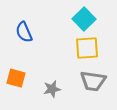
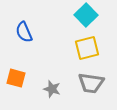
cyan square: moved 2 px right, 4 px up
yellow square: rotated 10 degrees counterclockwise
gray trapezoid: moved 2 px left, 2 px down
gray star: rotated 30 degrees clockwise
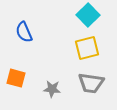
cyan square: moved 2 px right
gray star: rotated 12 degrees counterclockwise
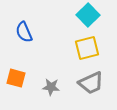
gray trapezoid: rotated 32 degrees counterclockwise
gray star: moved 1 px left, 2 px up
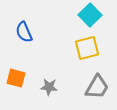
cyan square: moved 2 px right
gray trapezoid: moved 6 px right, 4 px down; rotated 36 degrees counterclockwise
gray star: moved 2 px left
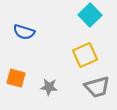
blue semicircle: rotated 50 degrees counterclockwise
yellow square: moved 2 px left, 7 px down; rotated 10 degrees counterclockwise
gray trapezoid: rotated 44 degrees clockwise
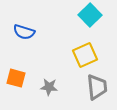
gray trapezoid: rotated 80 degrees counterclockwise
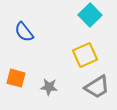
blue semicircle: rotated 35 degrees clockwise
gray trapezoid: rotated 64 degrees clockwise
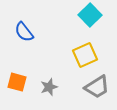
orange square: moved 1 px right, 4 px down
gray star: rotated 24 degrees counterclockwise
